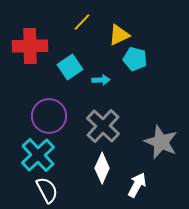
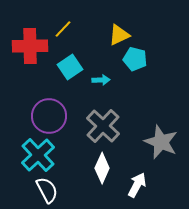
yellow line: moved 19 px left, 7 px down
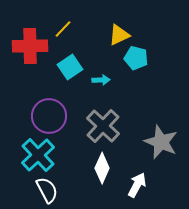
cyan pentagon: moved 1 px right, 1 px up
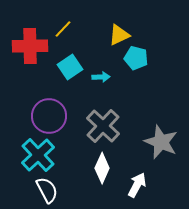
cyan arrow: moved 3 px up
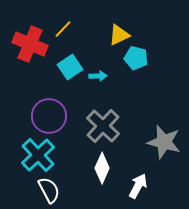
red cross: moved 2 px up; rotated 24 degrees clockwise
cyan arrow: moved 3 px left, 1 px up
gray star: moved 3 px right; rotated 8 degrees counterclockwise
white arrow: moved 1 px right, 1 px down
white semicircle: moved 2 px right
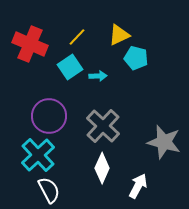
yellow line: moved 14 px right, 8 px down
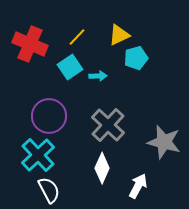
cyan pentagon: rotated 30 degrees counterclockwise
gray cross: moved 5 px right, 1 px up
